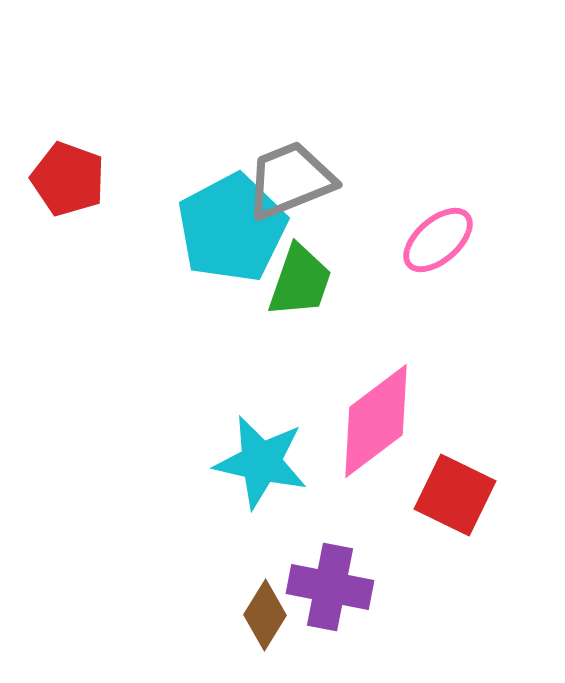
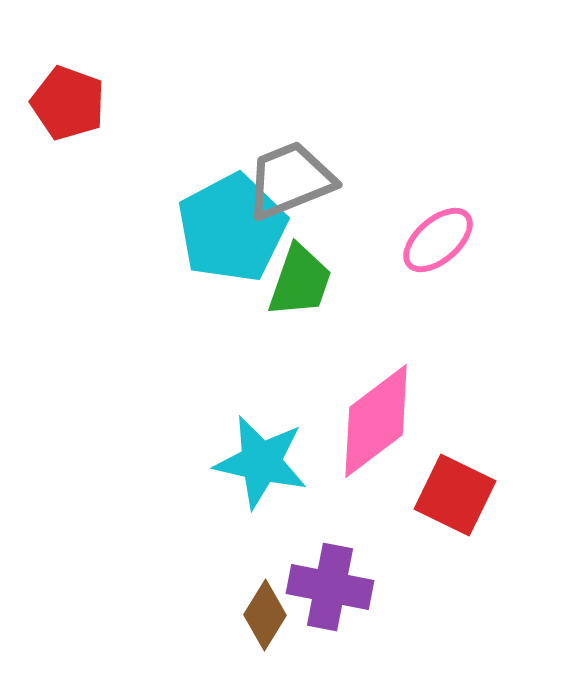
red pentagon: moved 76 px up
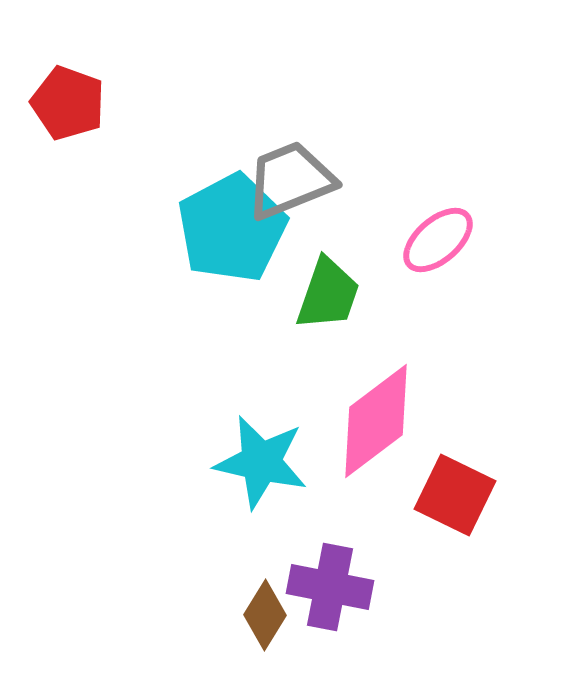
green trapezoid: moved 28 px right, 13 px down
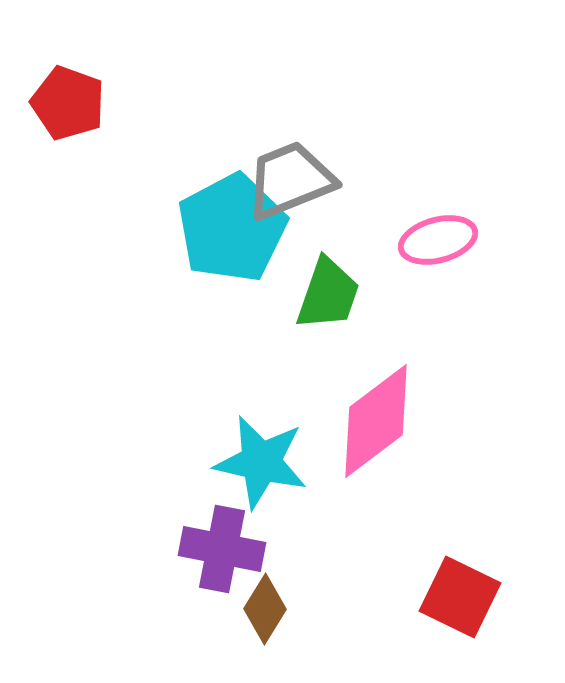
pink ellipse: rotated 26 degrees clockwise
red square: moved 5 px right, 102 px down
purple cross: moved 108 px left, 38 px up
brown diamond: moved 6 px up
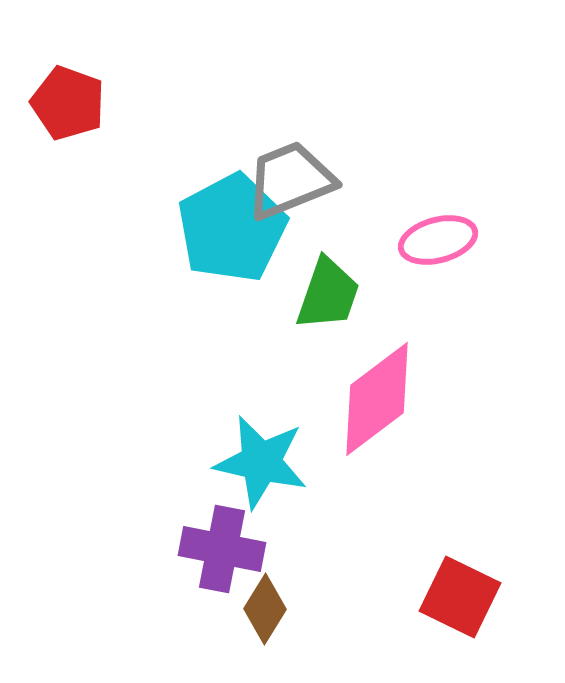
pink diamond: moved 1 px right, 22 px up
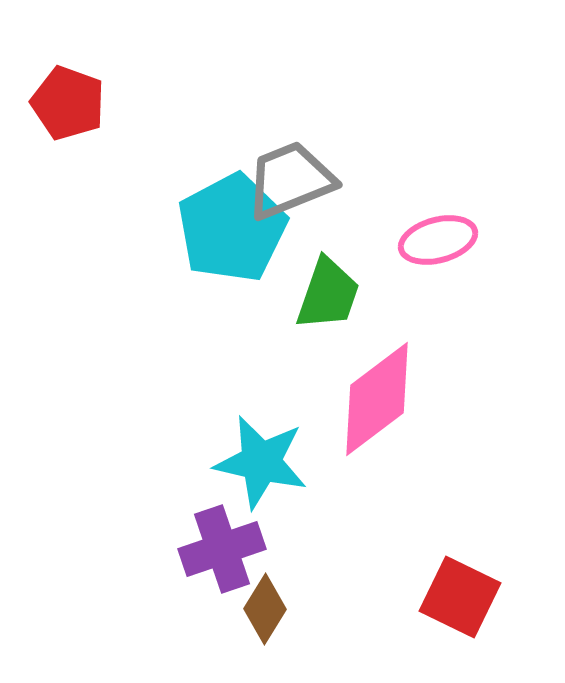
purple cross: rotated 30 degrees counterclockwise
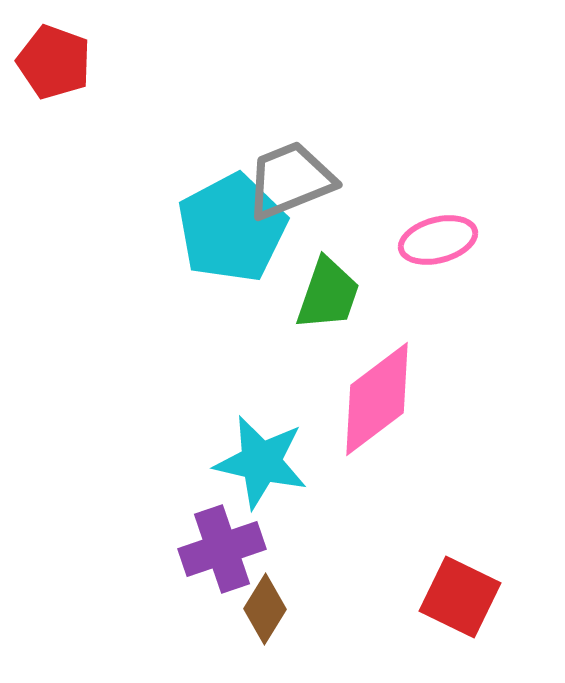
red pentagon: moved 14 px left, 41 px up
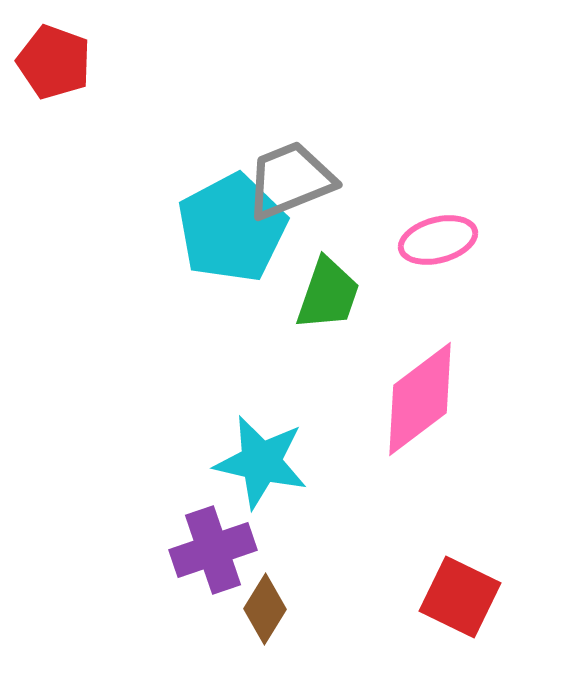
pink diamond: moved 43 px right
purple cross: moved 9 px left, 1 px down
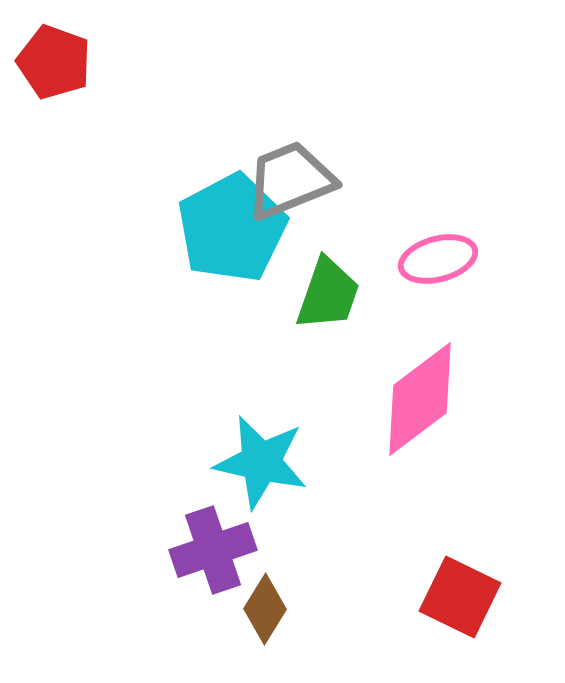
pink ellipse: moved 19 px down
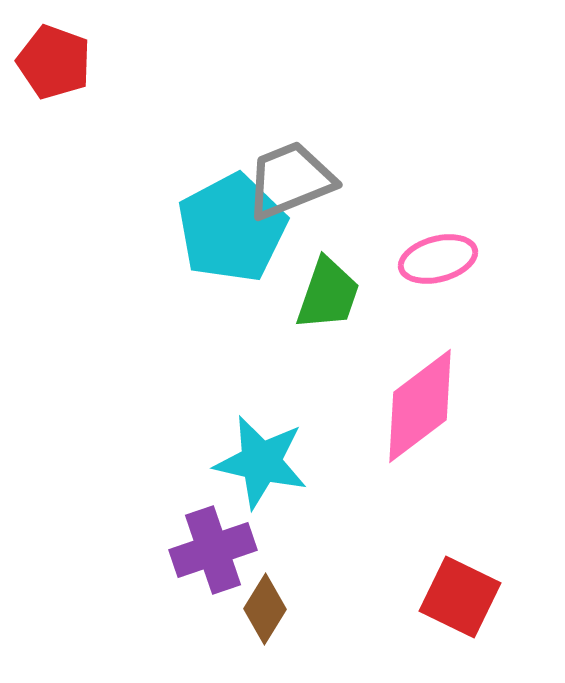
pink diamond: moved 7 px down
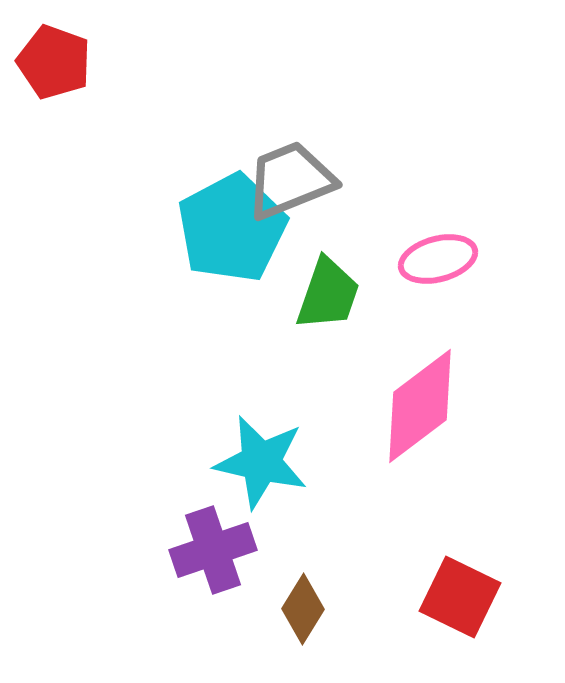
brown diamond: moved 38 px right
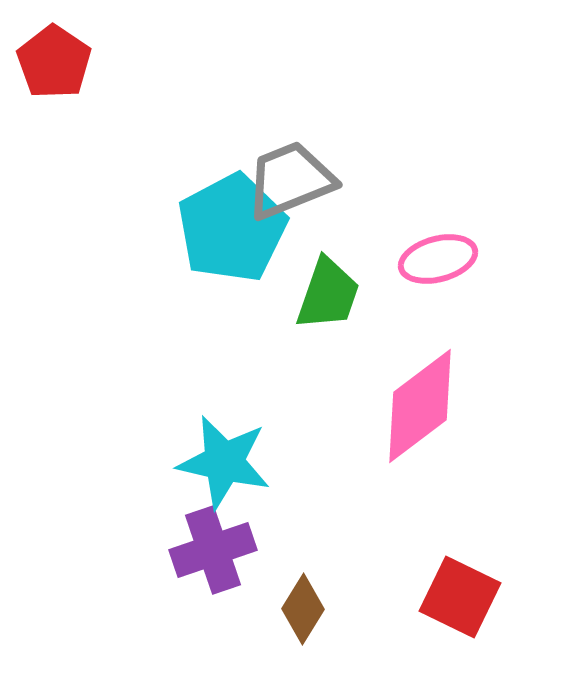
red pentagon: rotated 14 degrees clockwise
cyan star: moved 37 px left
